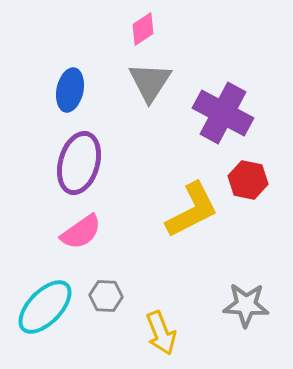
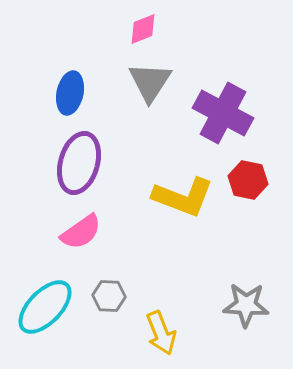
pink diamond: rotated 12 degrees clockwise
blue ellipse: moved 3 px down
yellow L-shape: moved 9 px left, 13 px up; rotated 48 degrees clockwise
gray hexagon: moved 3 px right
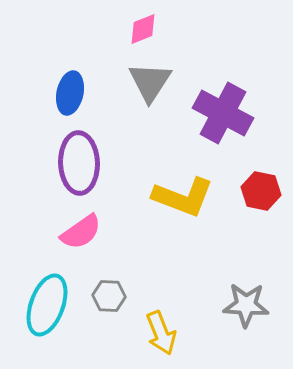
purple ellipse: rotated 18 degrees counterclockwise
red hexagon: moved 13 px right, 11 px down
cyan ellipse: moved 2 px right, 2 px up; rotated 24 degrees counterclockwise
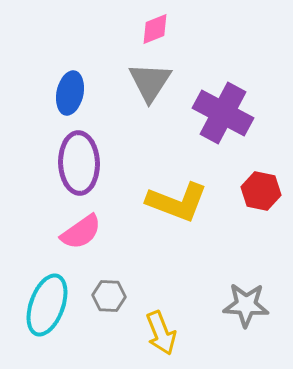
pink diamond: moved 12 px right
yellow L-shape: moved 6 px left, 5 px down
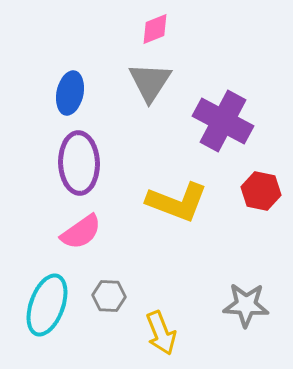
purple cross: moved 8 px down
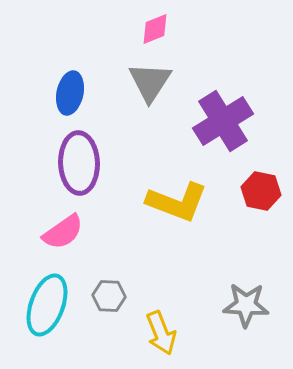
purple cross: rotated 30 degrees clockwise
pink semicircle: moved 18 px left
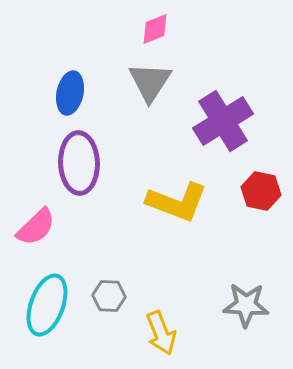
pink semicircle: moved 27 px left, 5 px up; rotated 9 degrees counterclockwise
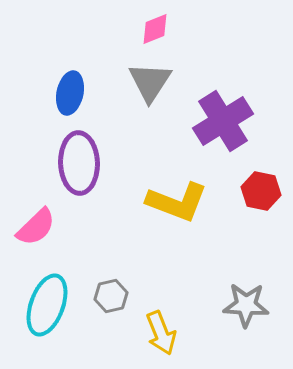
gray hexagon: moved 2 px right; rotated 16 degrees counterclockwise
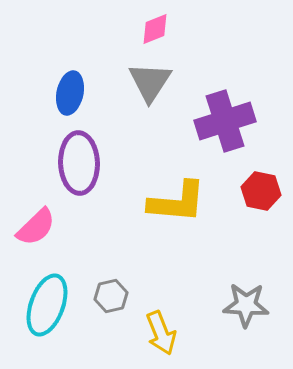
purple cross: moved 2 px right; rotated 14 degrees clockwise
yellow L-shape: rotated 16 degrees counterclockwise
